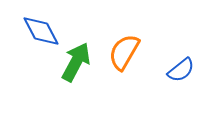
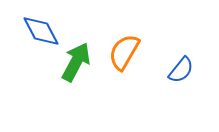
blue semicircle: rotated 12 degrees counterclockwise
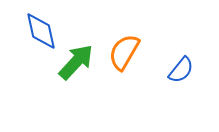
blue diamond: rotated 15 degrees clockwise
green arrow: rotated 15 degrees clockwise
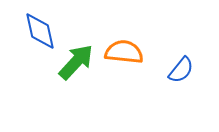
blue diamond: moved 1 px left
orange semicircle: rotated 66 degrees clockwise
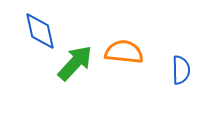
green arrow: moved 1 px left, 1 px down
blue semicircle: rotated 40 degrees counterclockwise
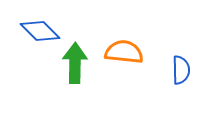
blue diamond: rotated 33 degrees counterclockwise
green arrow: rotated 42 degrees counterclockwise
